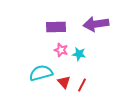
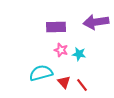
purple arrow: moved 2 px up
red line: rotated 64 degrees counterclockwise
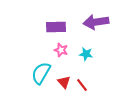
cyan star: moved 7 px right
cyan semicircle: rotated 45 degrees counterclockwise
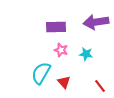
red line: moved 18 px right, 1 px down
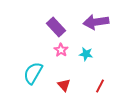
purple rectangle: rotated 48 degrees clockwise
pink star: rotated 16 degrees clockwise
cyan semicircle: moved 8 px left
red triangle: moved 3 px down
red line: rotated 64 degrees clockwise
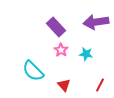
cyan semicircle: moved 2 px up; rotated 75 degrees counterclockwise
red line: moved 1 px up
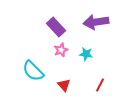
pink star: rotated 16 degrees clockwise
